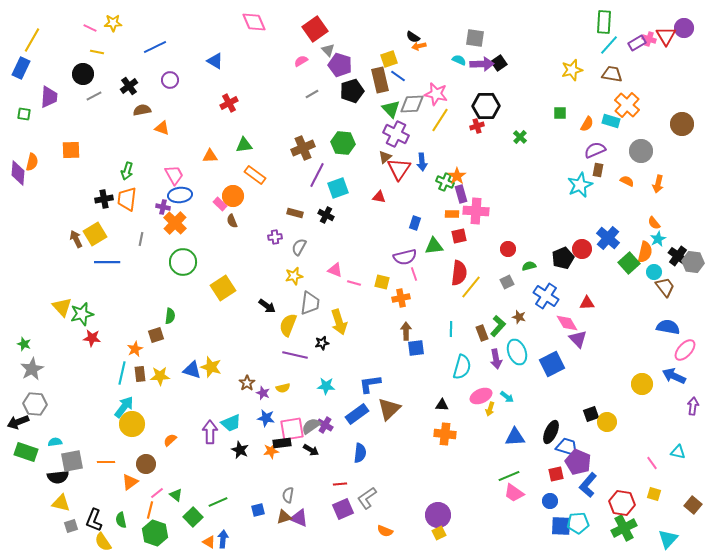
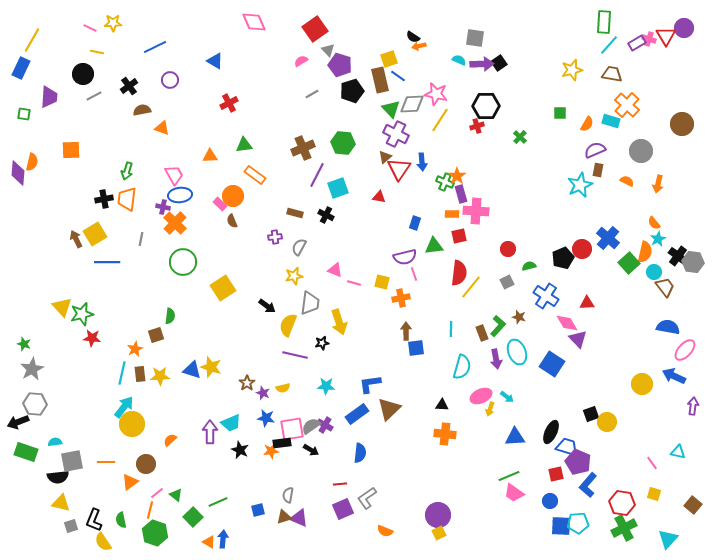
blue square at (552, 364): rotated 30 degrees counterclockwise
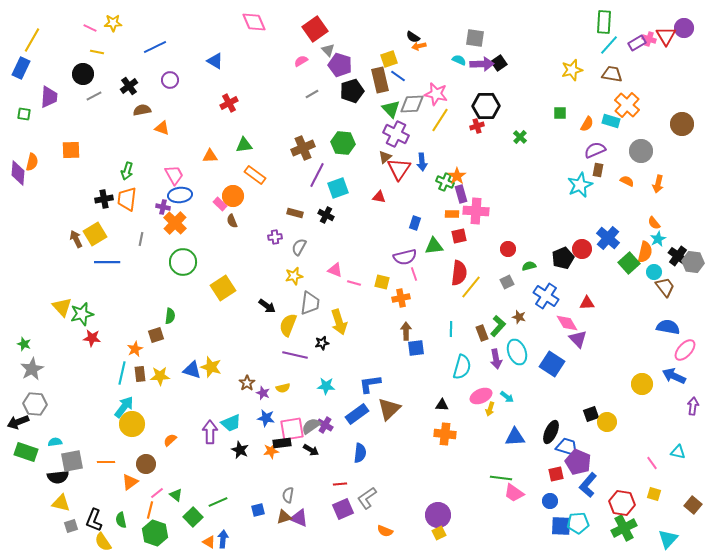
green line at (509, 476): moved 8 px left, 2 px down; rotated 30 degrees clockwise
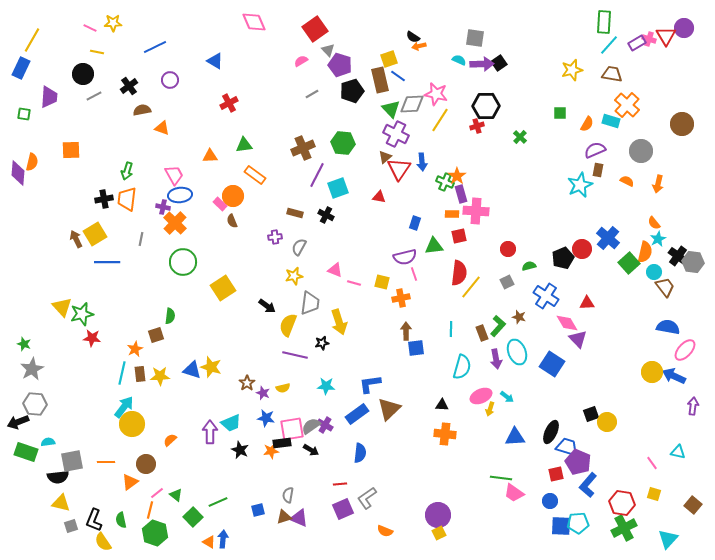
yellow circle at (642, 384): moved 10 px right, 12 px up
cyan semicircle at (55, 442): moved 7 px left
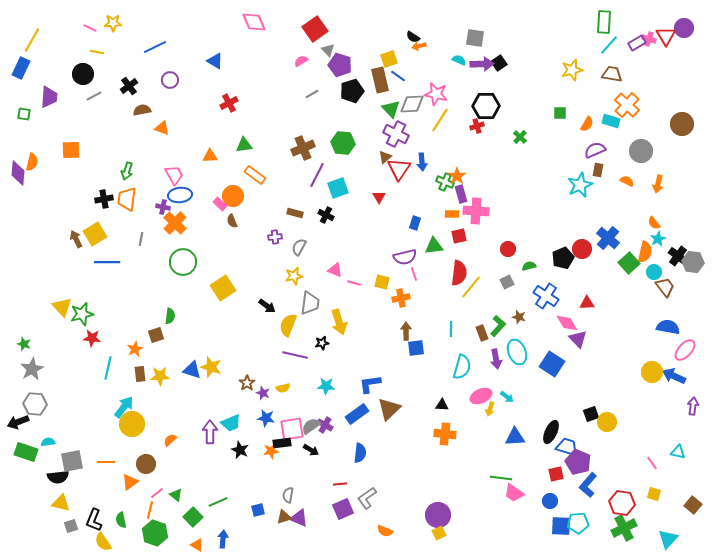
red triangle at (379, 197): rotated 48 degrees clockwise
cyan line at (122, 373): moved 14 px left, 5 px up
orange triangle at (209, 542): moved 12 px left, 3 px down
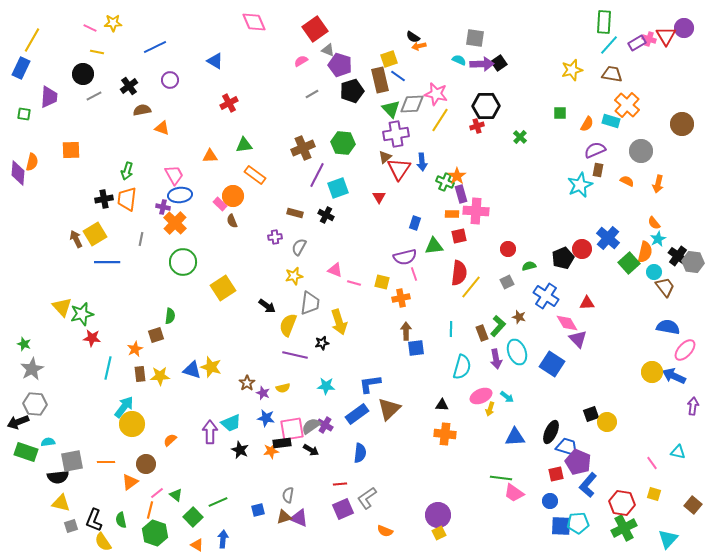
gray triangle at (328, 50): rotated 24 degrees counterclockwise
purple cross at (396, 134): rotated 35 degrees counterclockwise
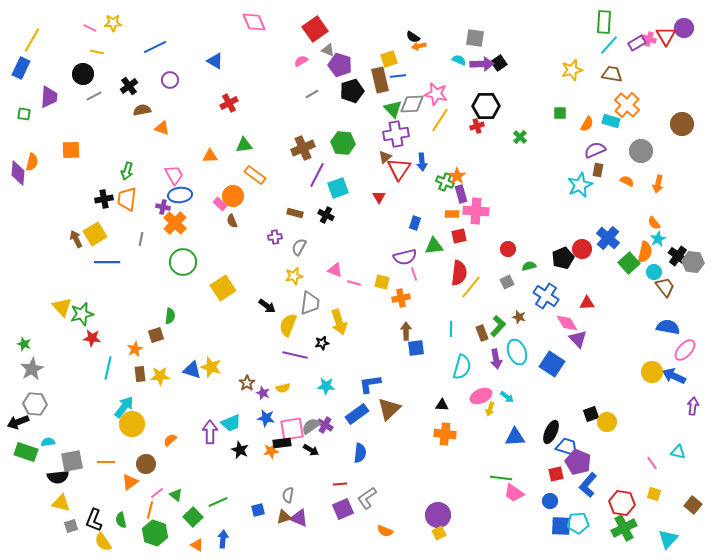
blue line at (398, 76): rotated 42 degrees counterclockwise
green triangle at (391, 109): moved 2 px right
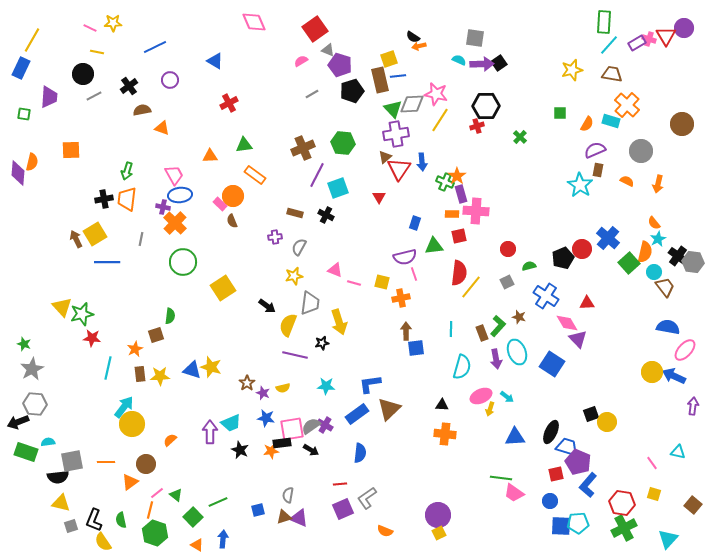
cyan star at (580, 185): rotated 15 degrees counterclockwise
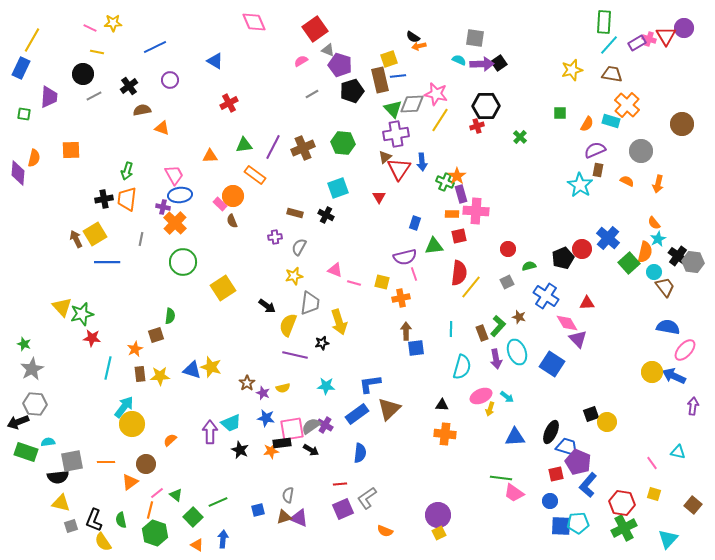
orange semicircle at (32, 162): moved 2 px right, 4 px up
purple line at (317, 175): moved 44 px left, 28 px up
